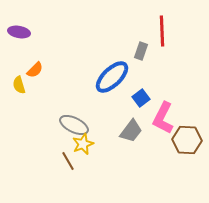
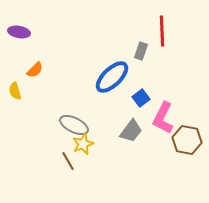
yellow semicircle: moved 4 px left, 6 px down
brown hexagon: rotated 8 degrees clockwise
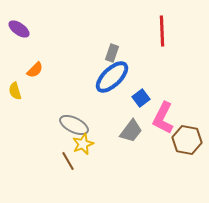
purple ellipse: moved 3 px up; rotated 25 degrees clockwise
gray rectangle: moved 29 px left, 2 px down
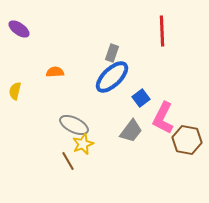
orange semicircle: moved 20 px right, 2 px down; rotated 138 degrees counterclockwise
yellow semicircle: rotated 30 degrees clockwise
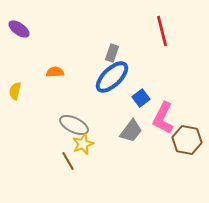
red line: rotated 12 degrees counterclockwise
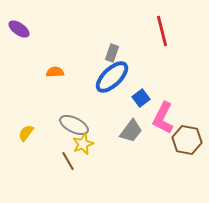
yellow semicircle: moved 11 px right, 42 px down; rotated 24 degrees clockwise
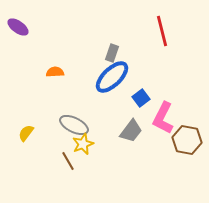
purple ellipse: moved 1 px left, 2 px up
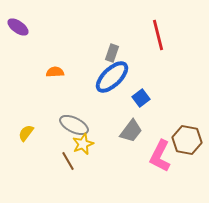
red line: moved 4 px left, 4 px down
pink L-shape: moved 3 px left, 38 px down
